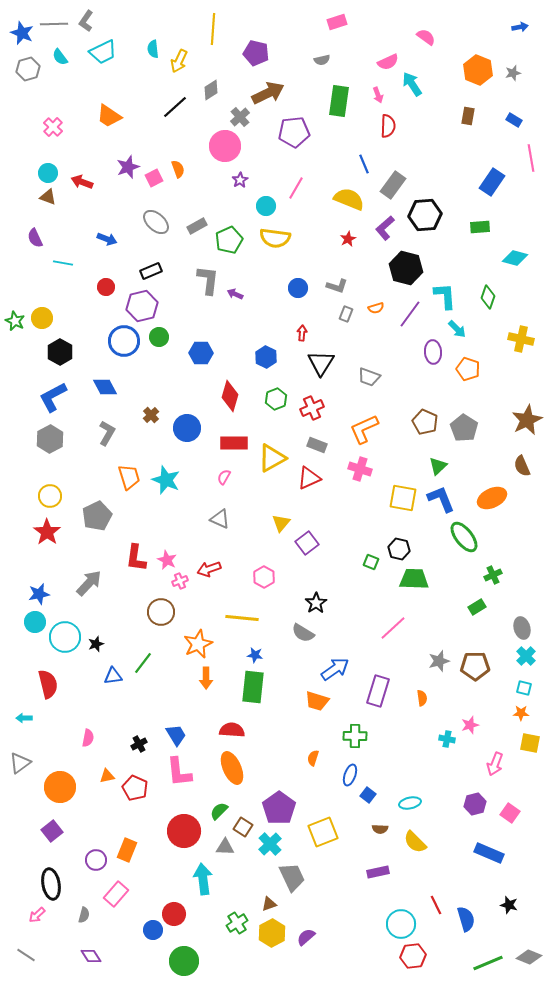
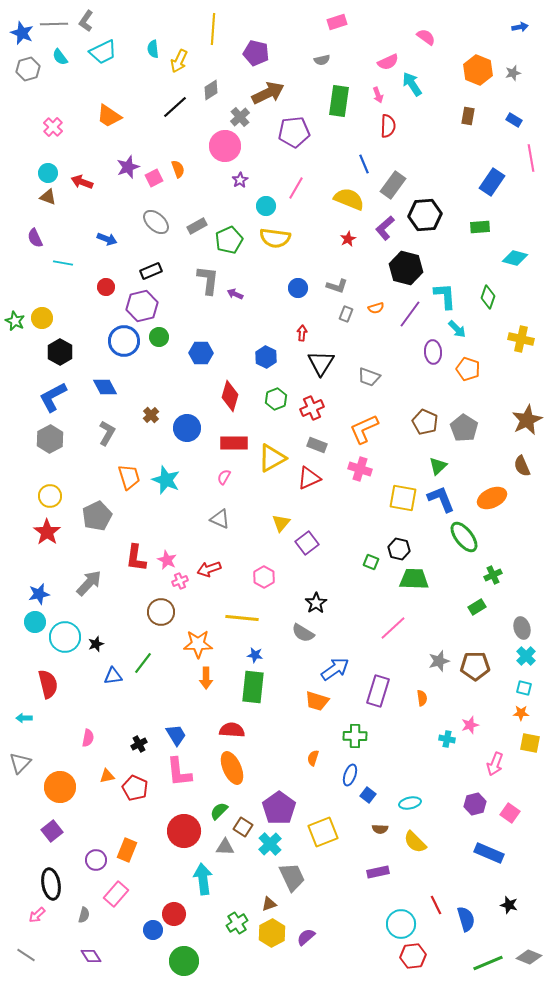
orange star at (198, 644): rotated 24 degrees clockwise
gray triangle at (20, 763): rotated 10 degrees counterclockwise
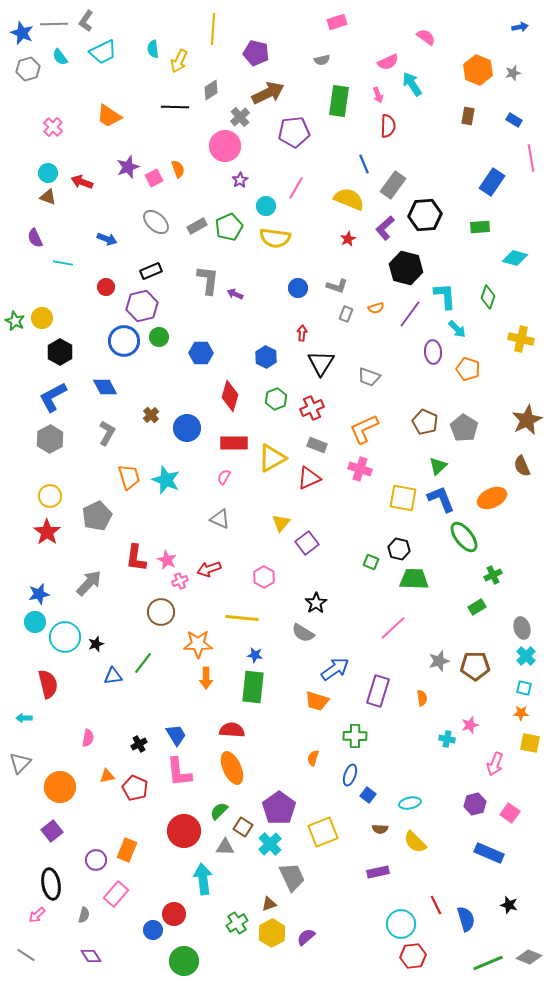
black line at (175, 107): rotated 44 degrees clockwise
green pentagon at (229, 240): moved 13 px up
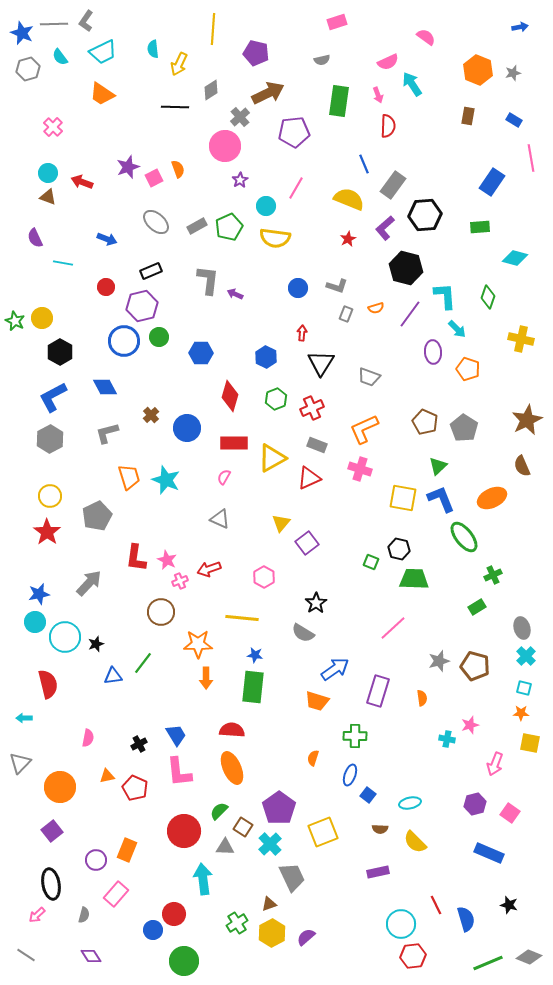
yellow arrow at (179, 61): moved 3 px down
orange trapezoid at (109, 116): moved 7 px left, 22 px up
gray L-shape at (107, 433): rotated 135 degrees counterclockwise
brown pentagon at (475, 666): rotated 16 degrees clockwise
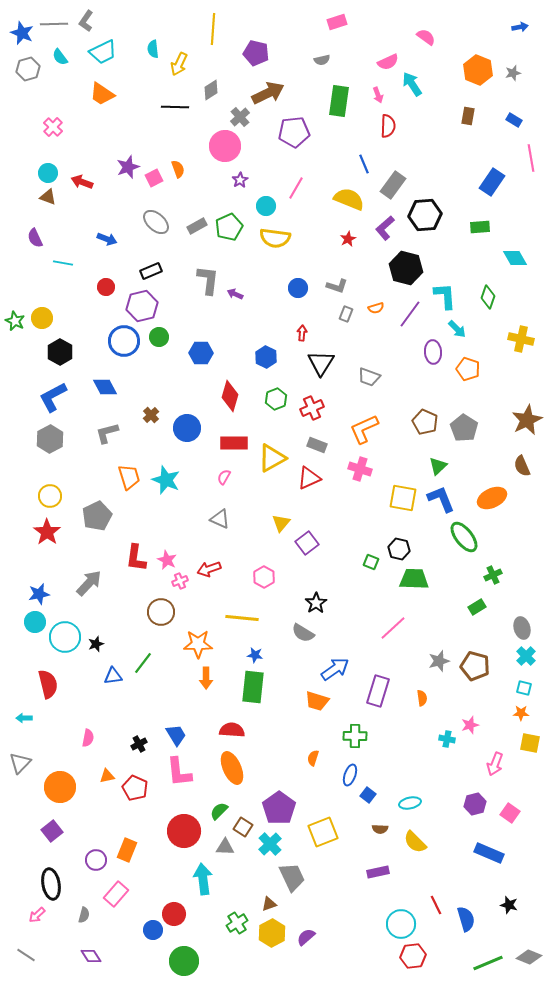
cyan diamond at (515, 258): rotated 45 degrees clockwise
